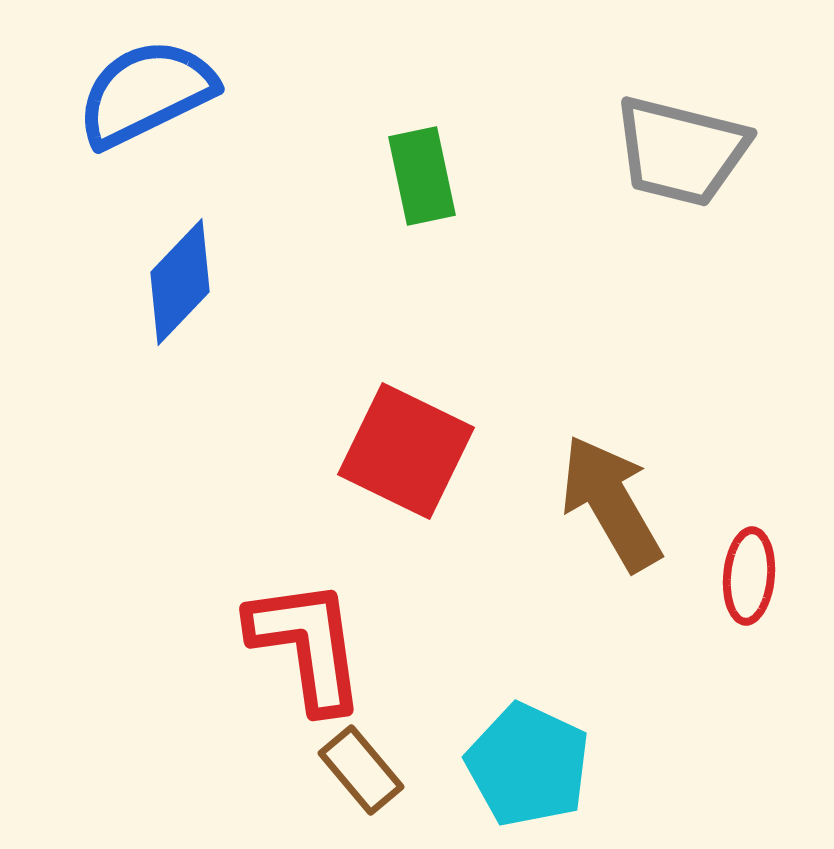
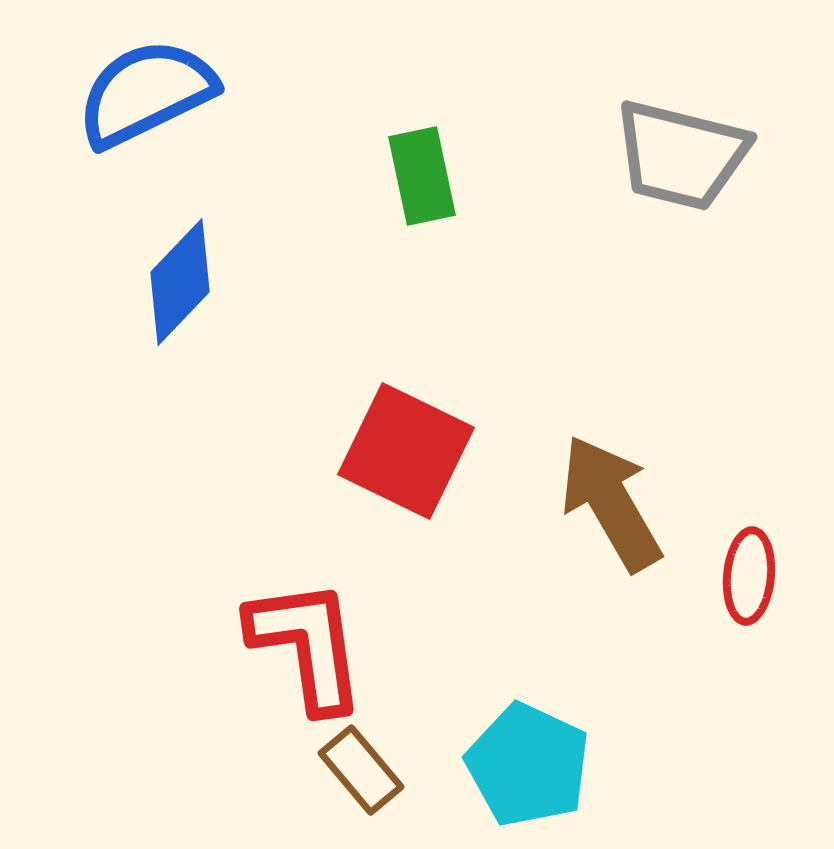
gray trapezoid: moved 4 px down
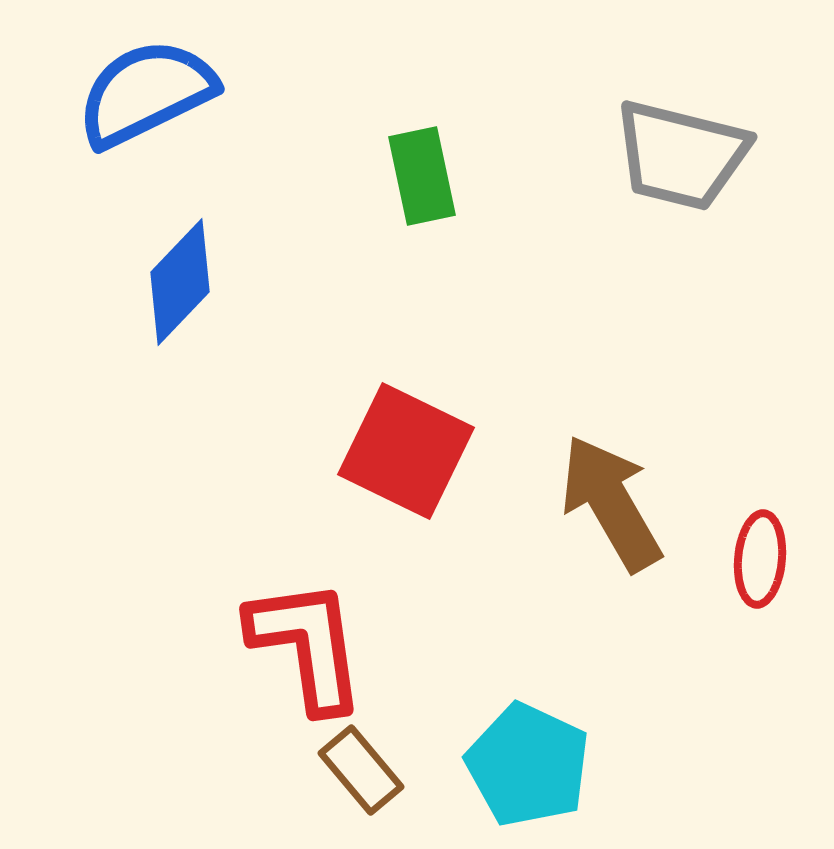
red ellipse: moved 11 px right, 17 px up
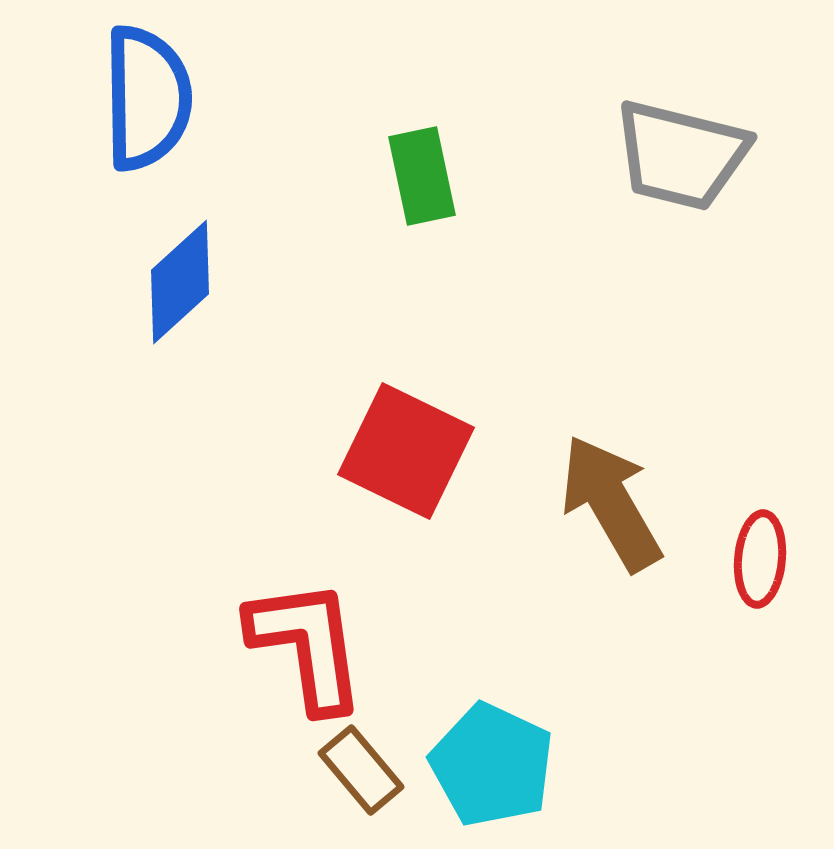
blue semicircle: moved 1 px right, 5 px down; rotated 115 degrees clockwise
blue diamond: rotated 4 degrees clockwise
cyan pentagon: moved 36 px left
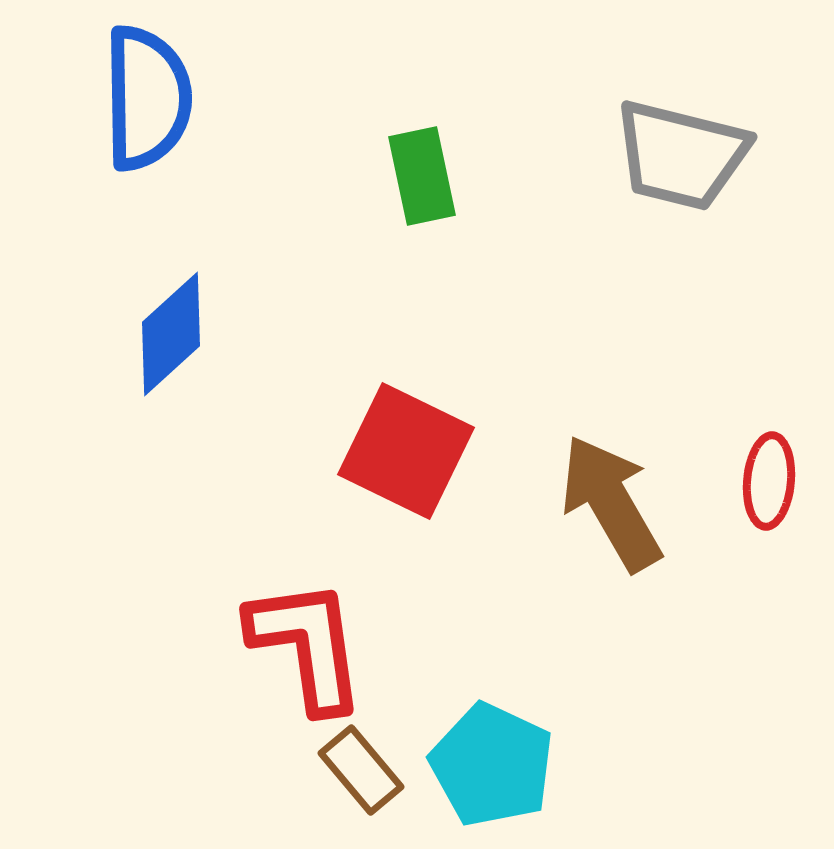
blue diamond: moved 9 px left, 52 px down
red ellipse: moved 9 px right, 78 px up
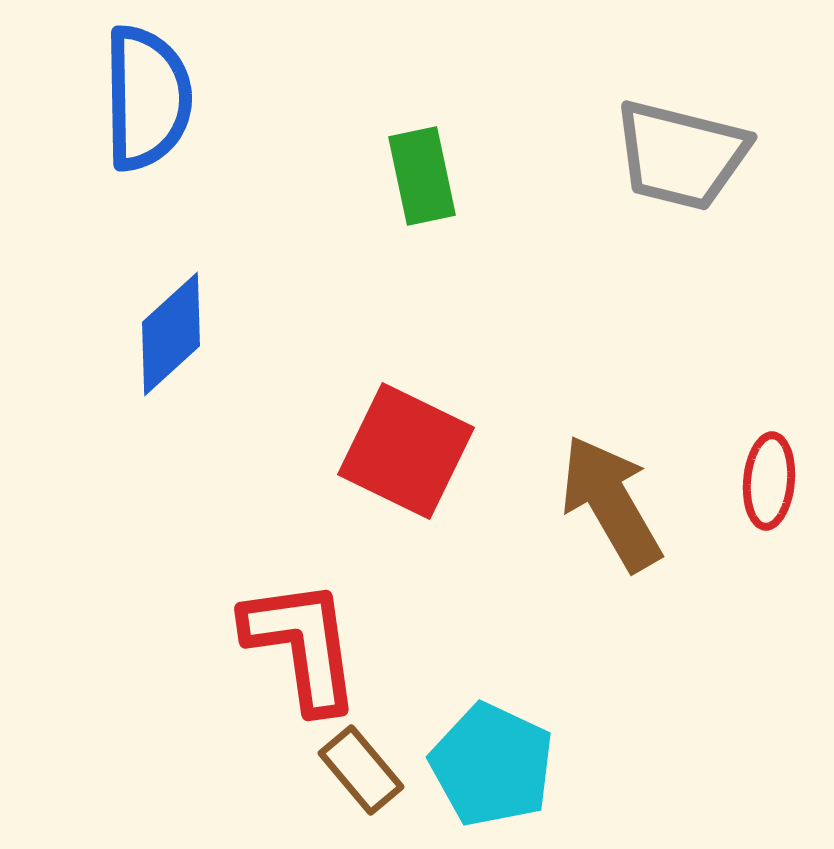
red L-shape: moved 5 px left
